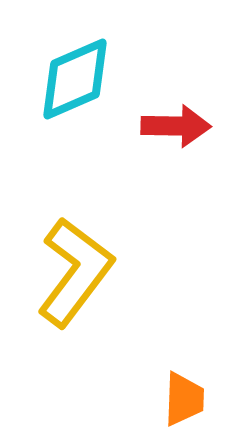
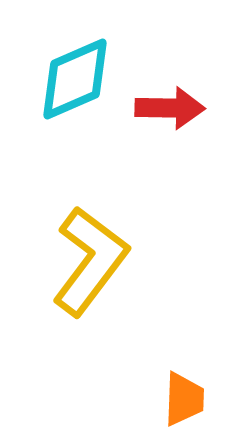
red arrow: moved 6 px left, 18 px up
yellow L-shape: moved 15 px right, 11 px up
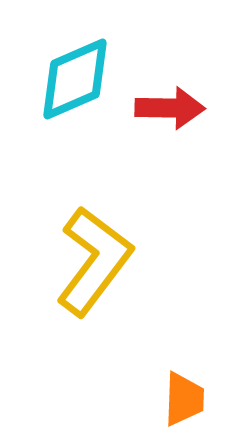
yellow L-shape: moved 4 px right
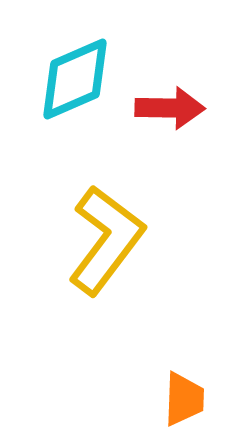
yellow L-shape: moved 12 px right, 21 px up
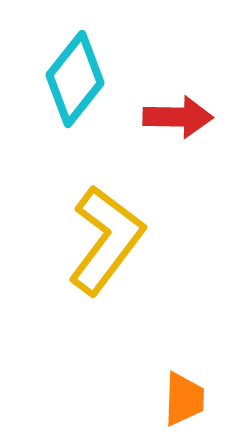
cyan diamond: rotated 28 degrees counterclockwise
red arrow: moved 8 px right, 9 px down
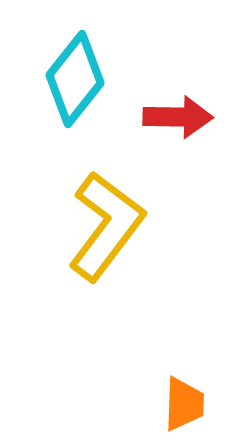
yellow L-shape: moved 14 px up
orange trapezoid: moved 5 px down
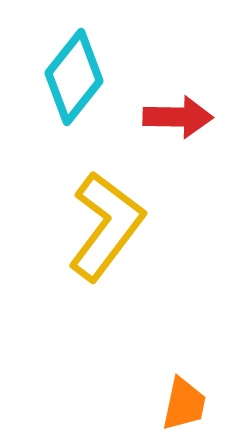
cyan diamond: moved 1 px left, 2 px up
orange trapezoid: rotated 10 degrees clockwise
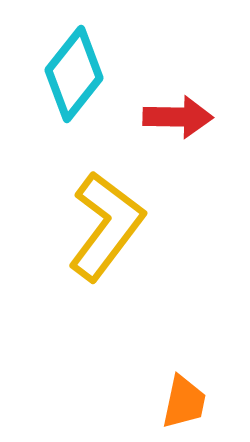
cyan diamond: moved 3 px up
orange trapezoid: moved 2 px up
